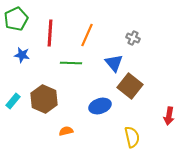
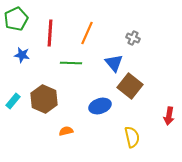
orange line: moved 2 px up
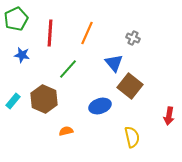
green line: moved 3 px left, 6 px down; rotated 50 degrees counterclockwise
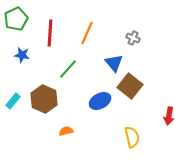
blue ellipse: moved 5 px up; rotated 10 degrees counterclockwise
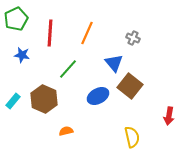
blue ellipse: moved 2 px left, 5 px up
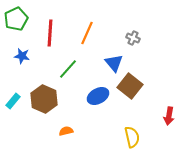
blue star: moved 1 px down
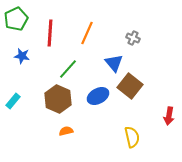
brown hexagon: moved 14 px right
